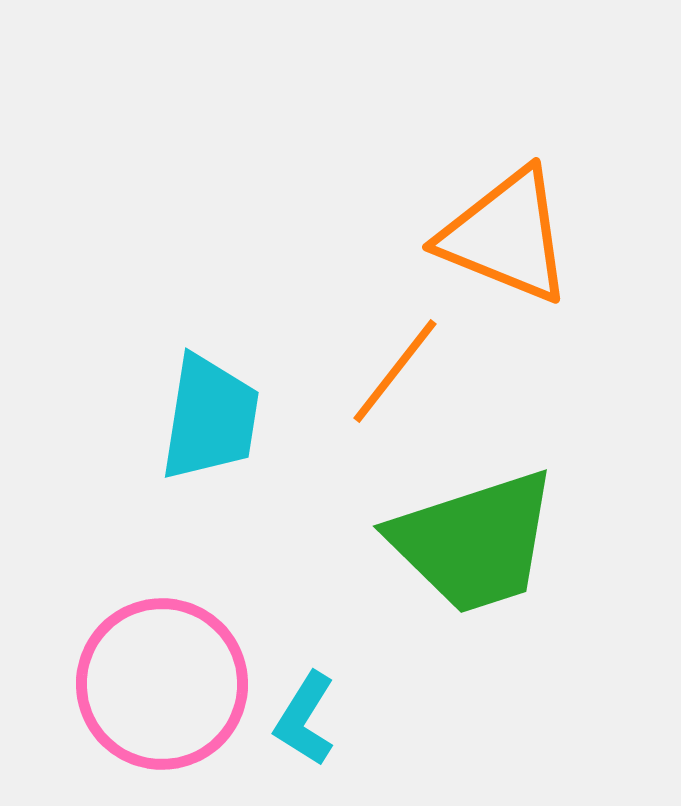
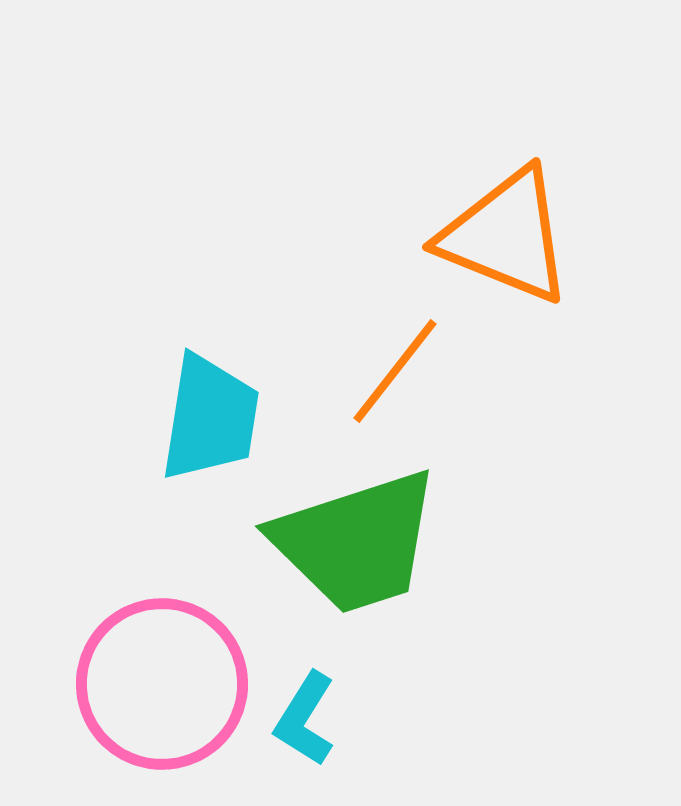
green trapezoid: moved 118 px left
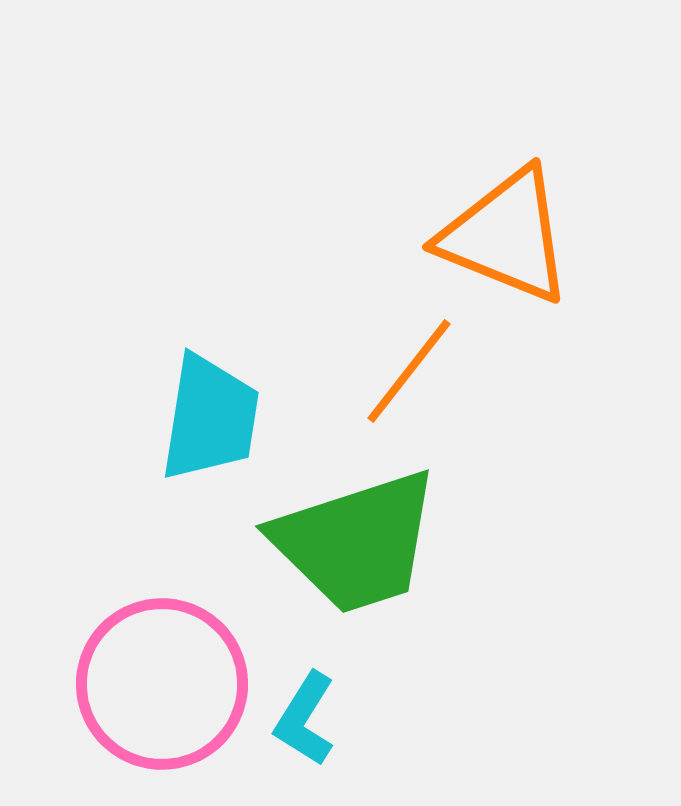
orange line: moved 14 px right
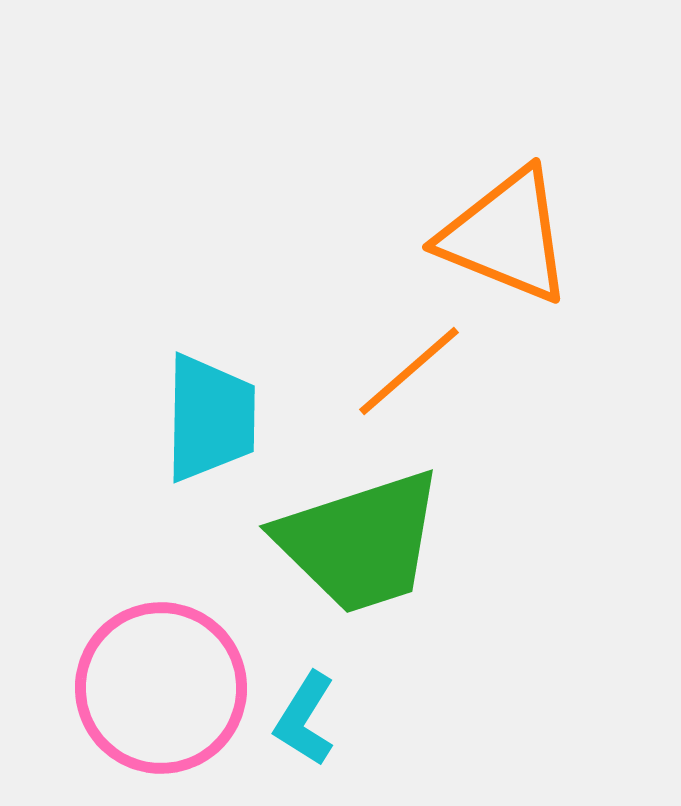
orange line: rotated 11 degrees clockwise
cyan trapezoid: rotated 8 degrees counterclockwise
green trapezoid: moved 4 px right
pink circle: moved 1 px left, 4 px down
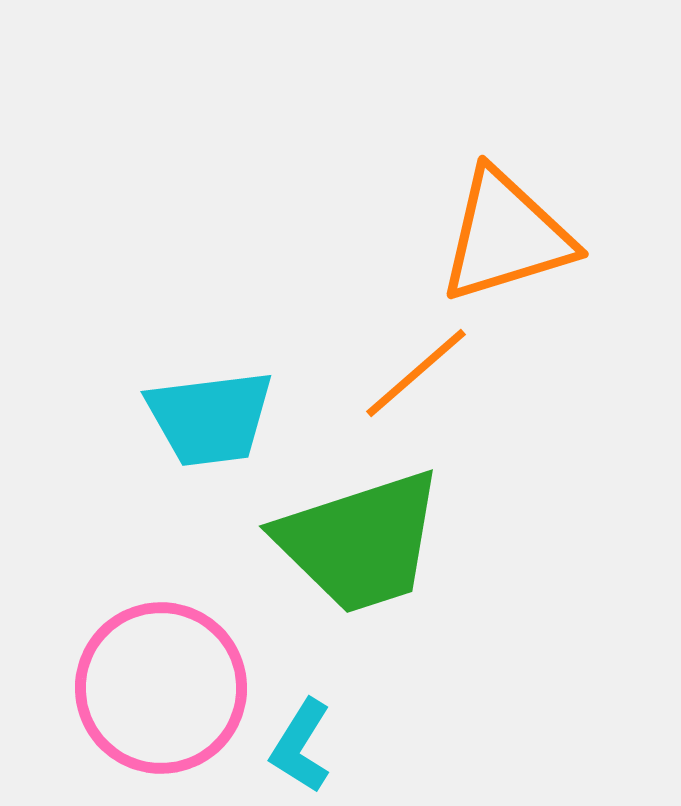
orange triangle: rotated 39 degrees counterclockwise
orange line: moved 7 px right, 2 px down
cyan trapezoid: rotated 82 degrees clockwise
cyan L-shape: moved 4 px left, 27 px down
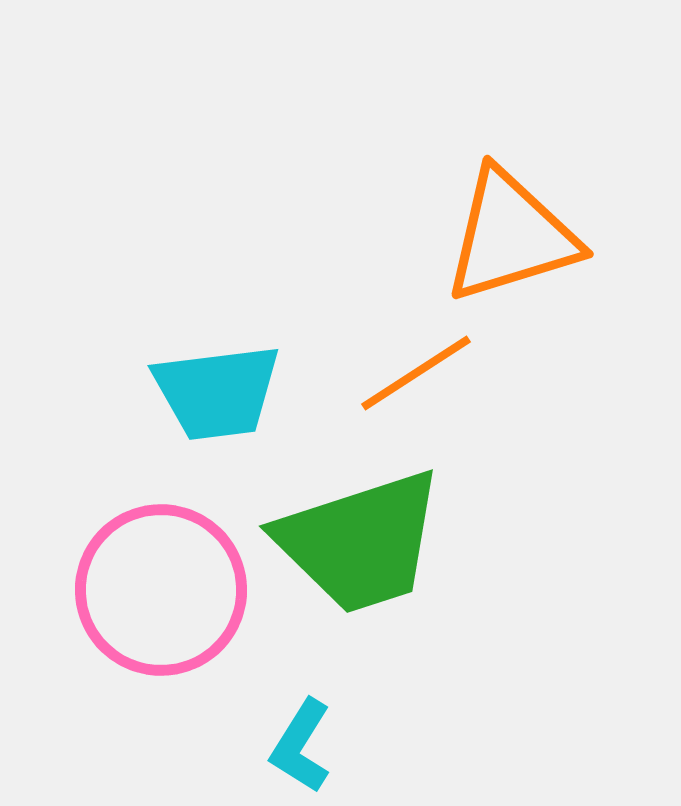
orange triangle: moved 5 px right
orange line: rotated 8 degrees clockwise
cyan trapezoid: moved 7 px right, 26 px up
pink circle: moved 98 px up
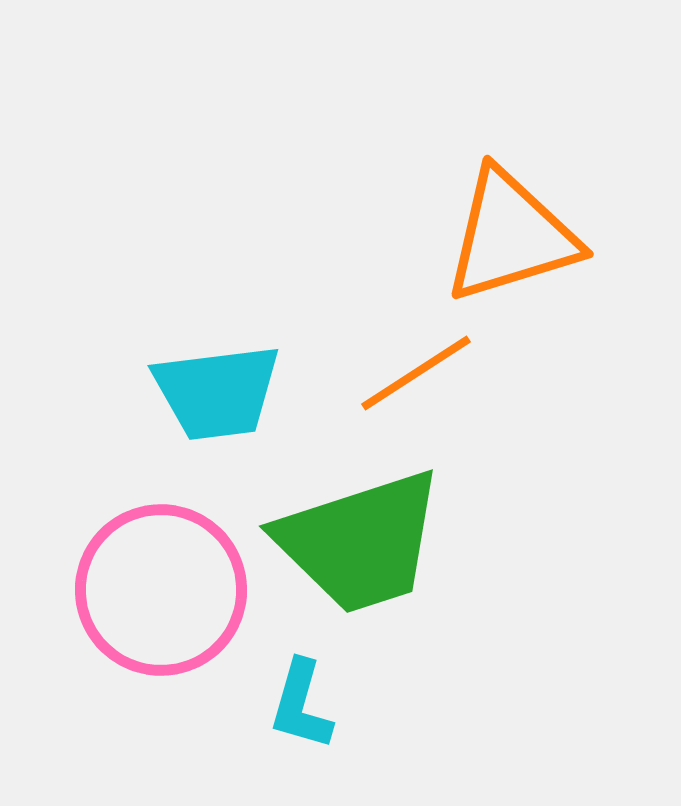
cyan L-shape: moved 41 px up; rotated 16 degrees counterclockwise
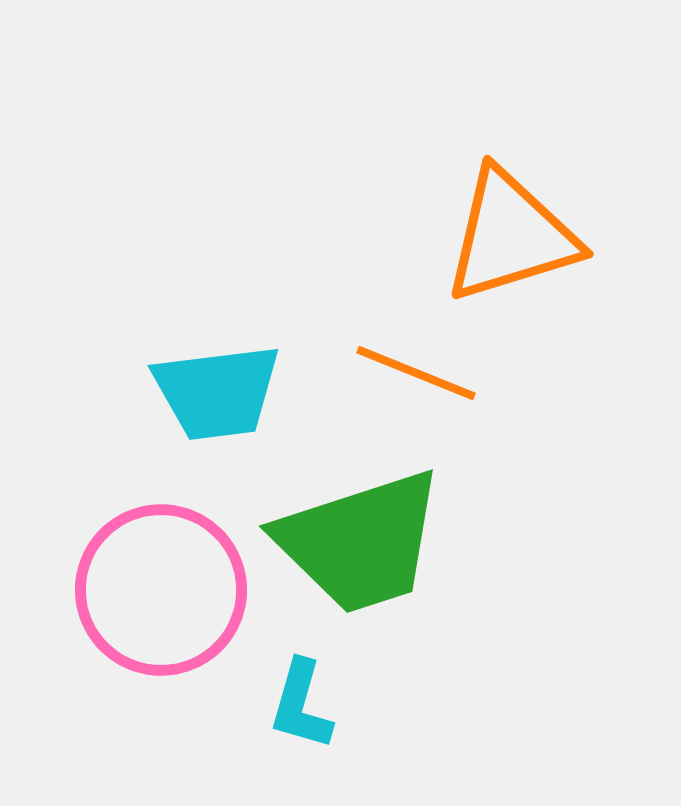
orange line: rotated 55 degrees clockwise
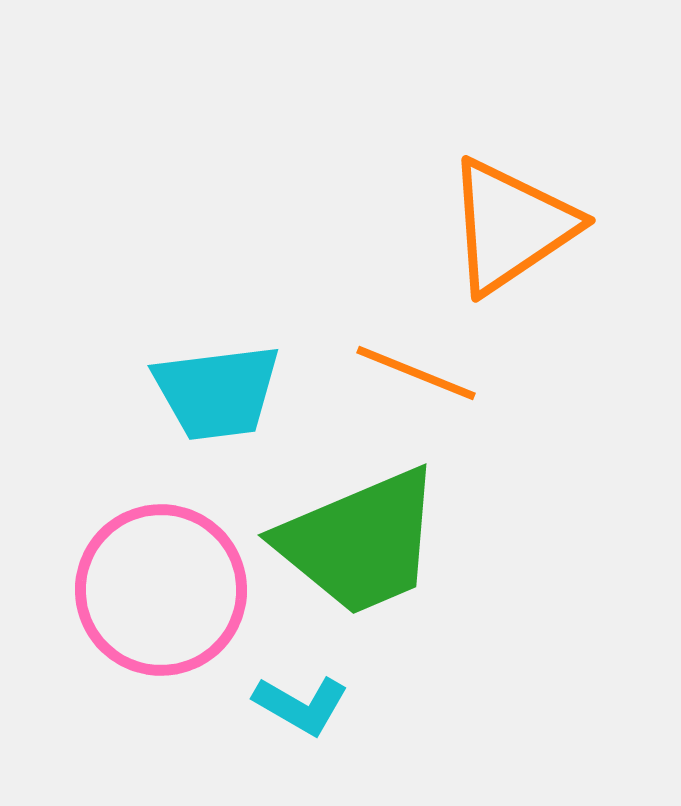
orange triangle: moved 10 px up; rotated 17 degrees counterclockwise
green trapezoid: rotated 5 degrees counterclockwise
cyan L-shape: rotated 76 degrees counterclockwise
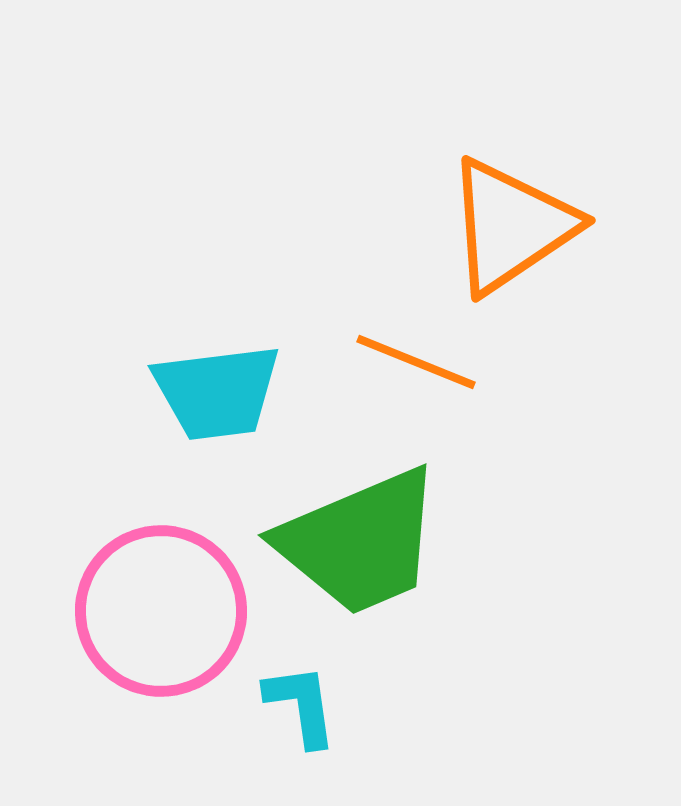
orange line: moved 11 px up
pink circle: moved 21 px down
cyan L-shape: rotated 128 degrees counterclockwise
